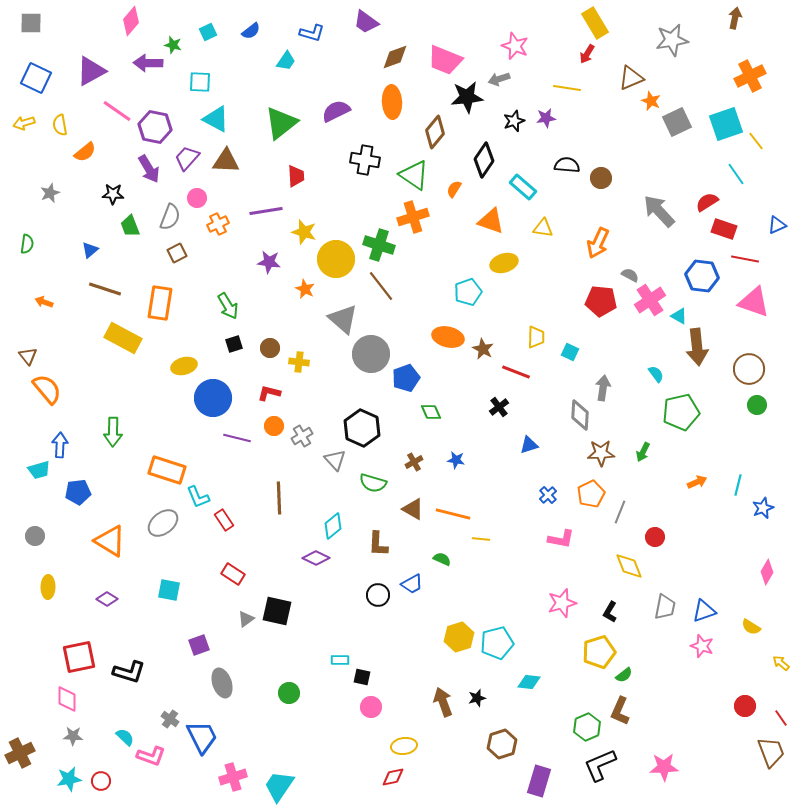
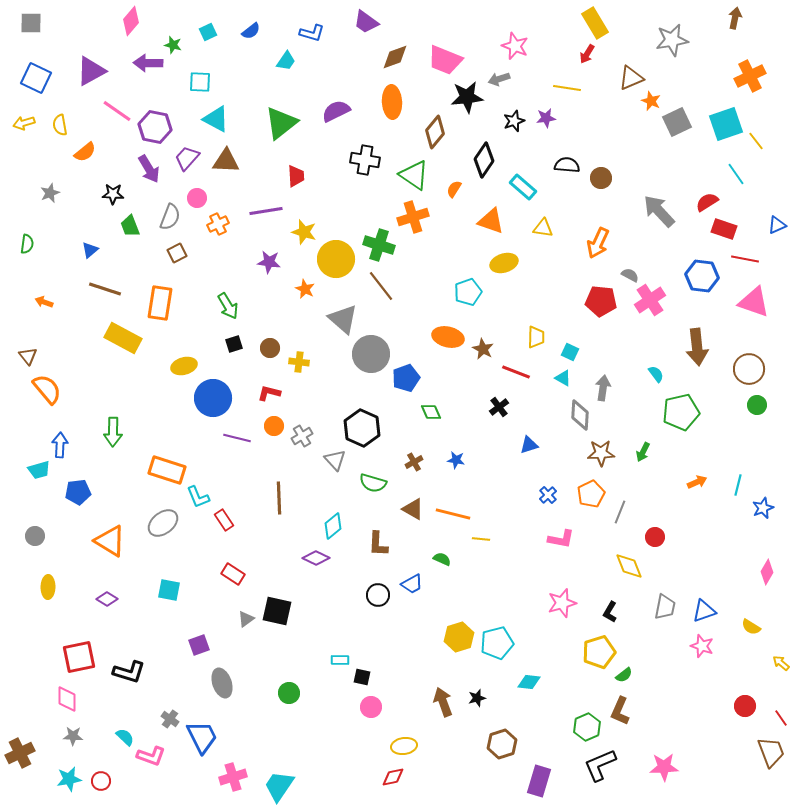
cyan triangle at (679, 316): moved 116 px left, 62 px down
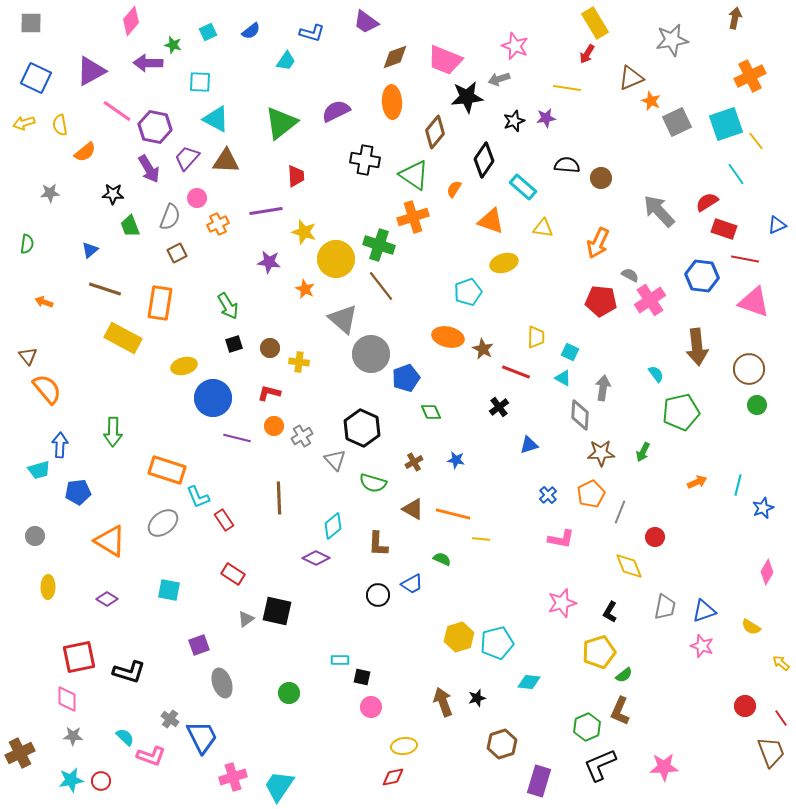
gray star at (50, 193): rotated 18 degrees clockwise
cyan star at (69, 779): moved 2 px right, 1 px down
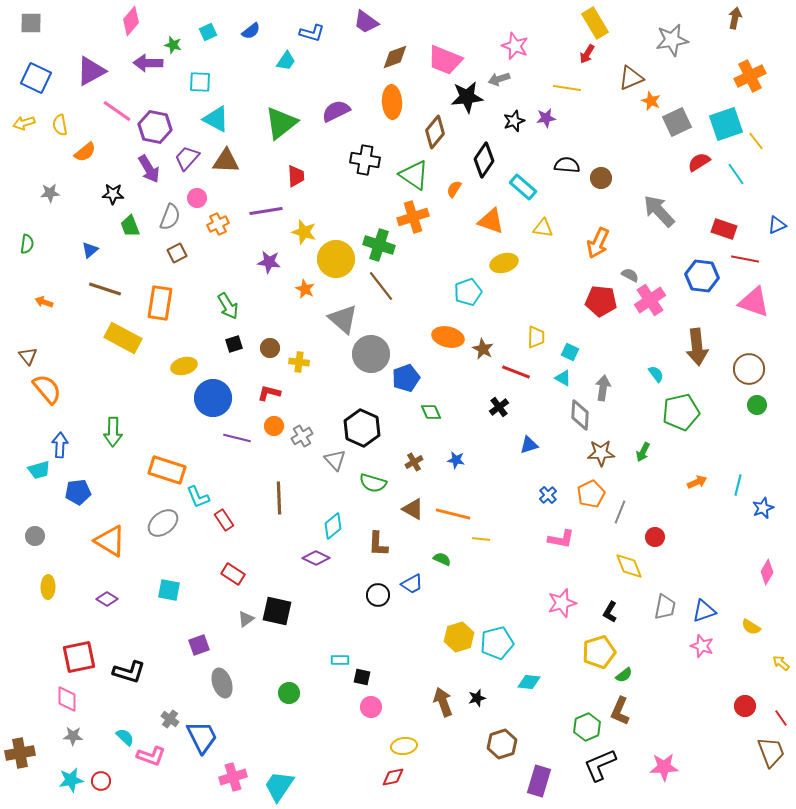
red semicircle at (707, 202): moved 8 px left, 40 px up
brown cross at (20, 753): rotated 16 degrees clockwise
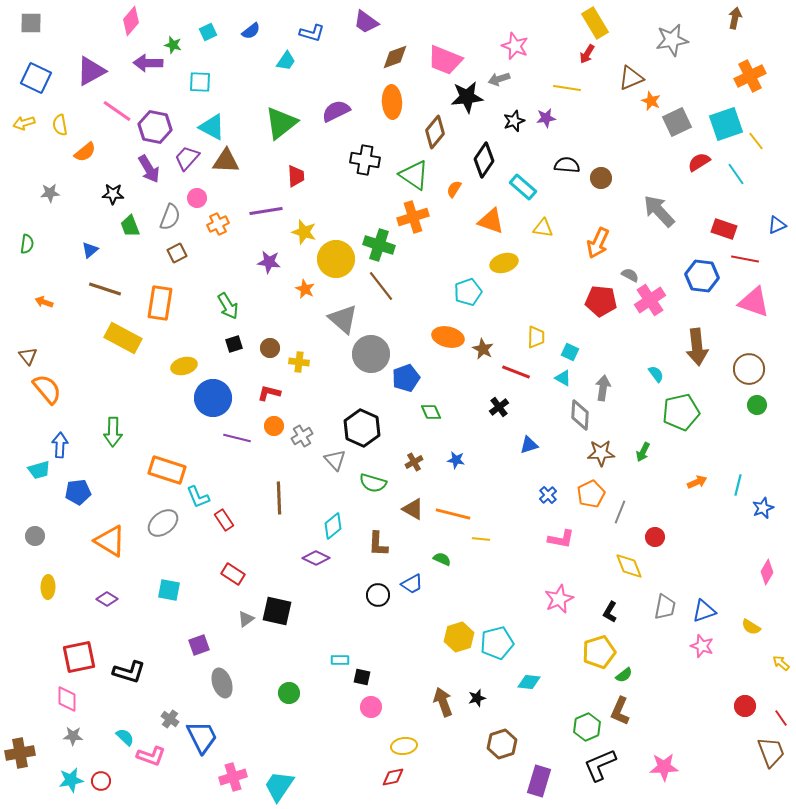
cyan triangle at (216, 119): moved 4 px left, 8 px down
pink star at (562, 603): moved 3 px left, 4 px up; rotated 8 degrees counterclockwise
